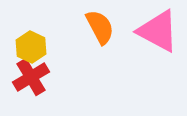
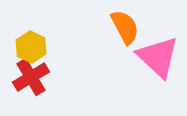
orange semicircle: moved 25 px right
pink triangle: moved 26 px down; rotated 15 degrees clockwise
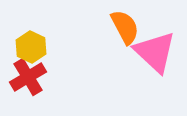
pink triangle: moved 3 px left, 5 px up
red cross: moved 3 px left
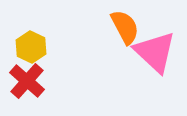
red cross: moved 1 px left, 4 px down; rotated 18 degrees counterclockwise
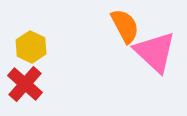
orange semicircle: moved 1 px up
red cross: moved 2 px left, 3 px down
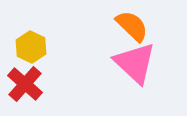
orange semicircle: moved 7 px right; rotated 18 degrees counterclockwise
pink triangle: moved 20 px left, 11 px down
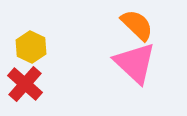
orange semicircle: moved 5 px right, 1 px up
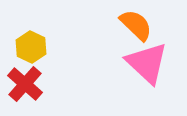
orange semicircle: moved 1 px left
pink triangle: moved 12 px right
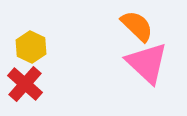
orange semicircle: moved 1 px right, 1 px down
